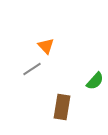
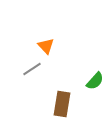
brown rectangle: moved 3 px up
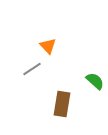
orange triangle: moved 2 px right
green semicircle: rotated 90 degrees counterclockwise
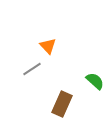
brown rectangle: rotated 15 degrees clockwise
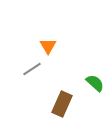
orange triangle: rotated 12 degrees clockwise
green semicircle: moved 2 px down
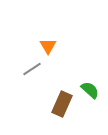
green semicircle: moved 5 px left, 7 px down
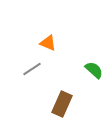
orange triangle: moved 3 px up; rotated 36 degrees counterclockwise
green semicircle: moved 4 px right, 20 px up
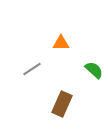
orange triangle: moved 13 px right; rotated 24 degrees counterclockwise
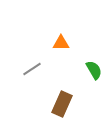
green semicircle: rotated 18 degrees clockwise
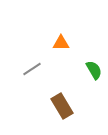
brown rectangle: moved 2 px down; rotated 55 degrees counterclockwise
